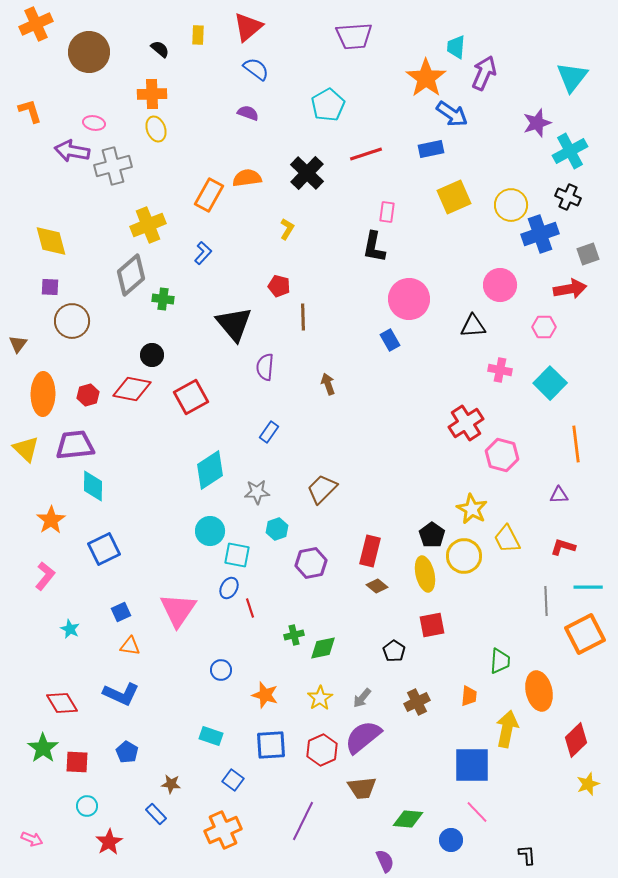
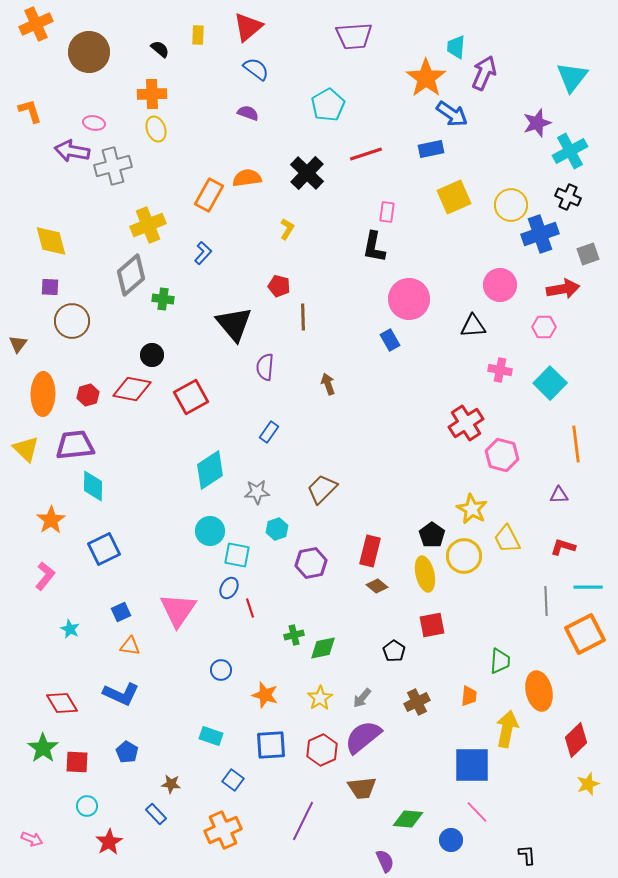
red arrow at (570, 289): moved 7 px left
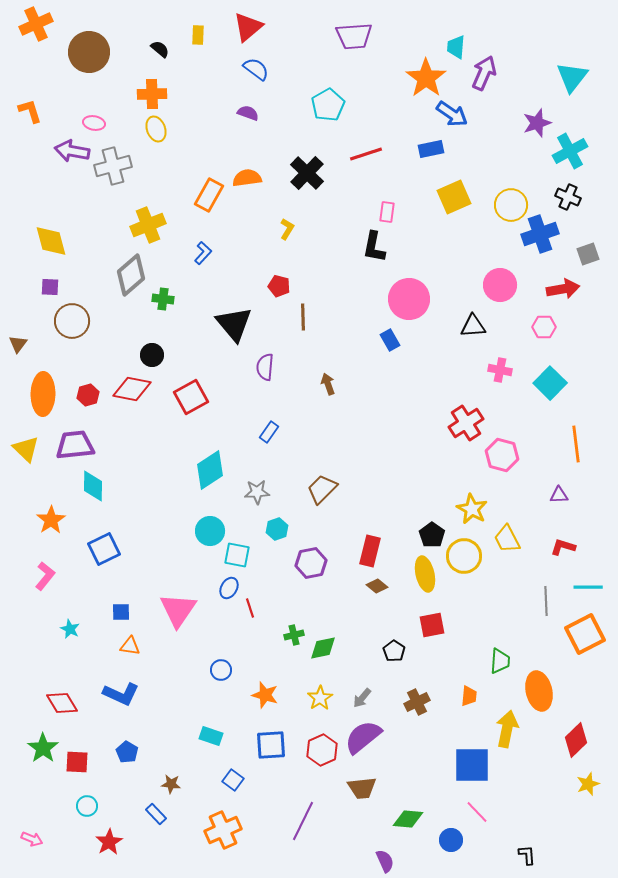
blue square at (121, 612): rotated 24 degrees clockwise
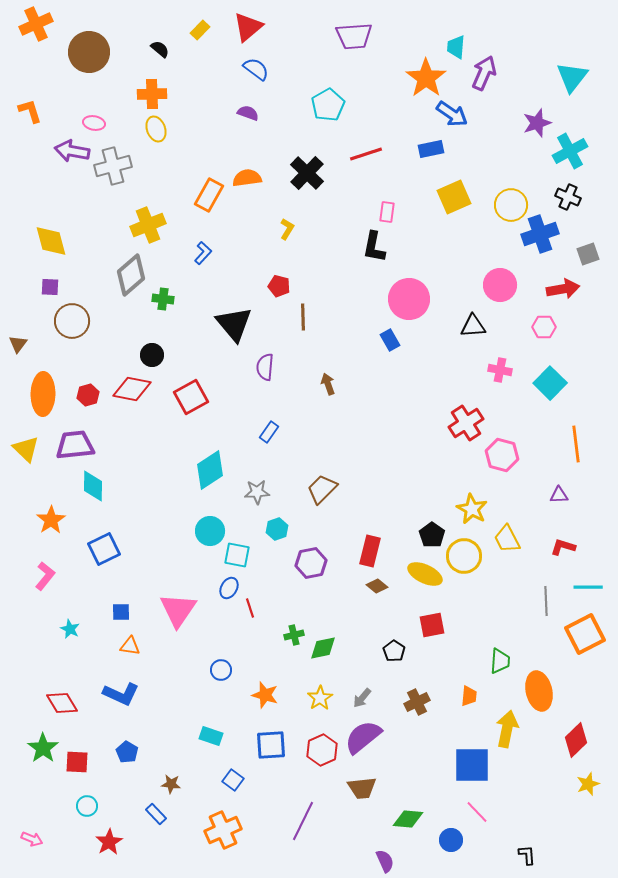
yellow rectangle at (198, 35): moved 2 px right, 5 px up; rotated 42 degrees clockwise
yellow ellipse at (425, 574): rotated 52 degrees counterclockwise
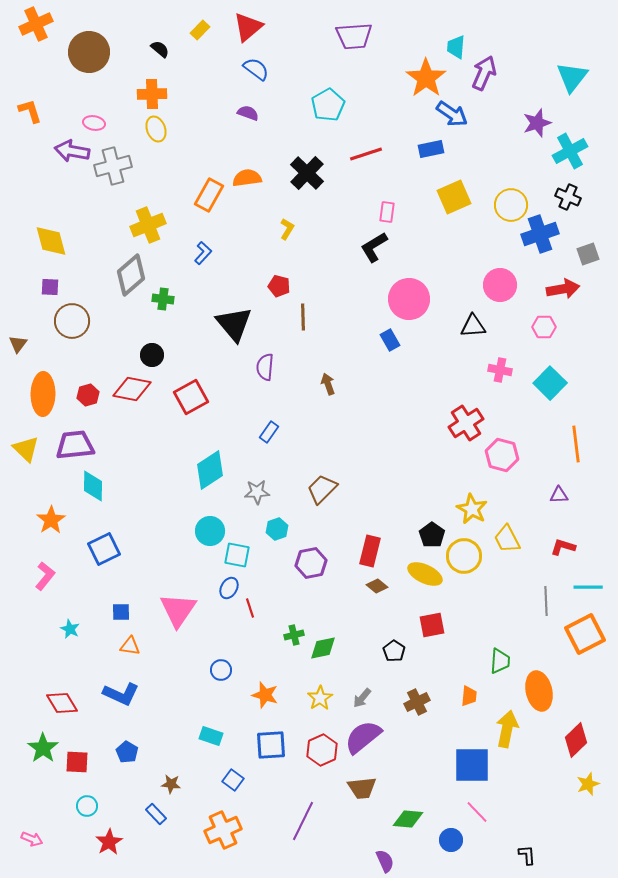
black L-shape at (374, 247): rotated 48 degrees clockwise
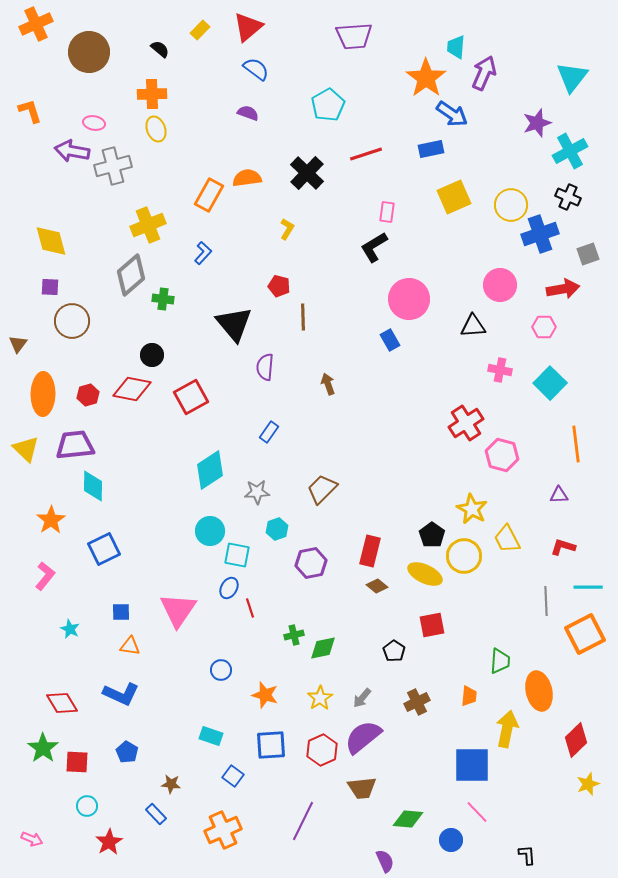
blue square at (233, 780): moved 4 px up
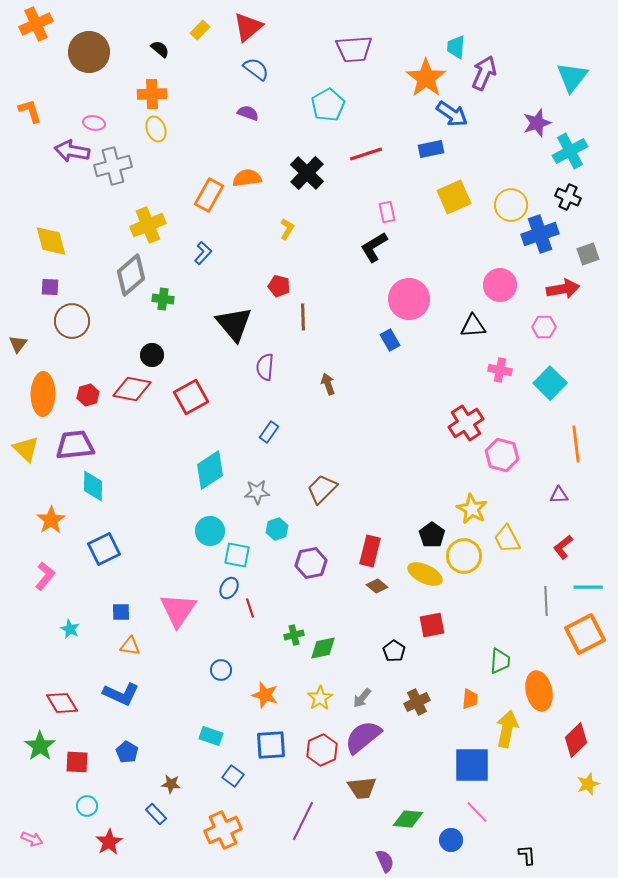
purple trapezoid at (354, 36): moved 13 px down
pink rectangle at (387, 212): rotated 20 degrees counterclockwise
red L-shape at (563, 547): rotated 55 degrees counterclockwise
orange trapezoid at (469, 696): moved 1 px right, 3 px down
green star at (43, 748): moved 3 px left, 2 px up
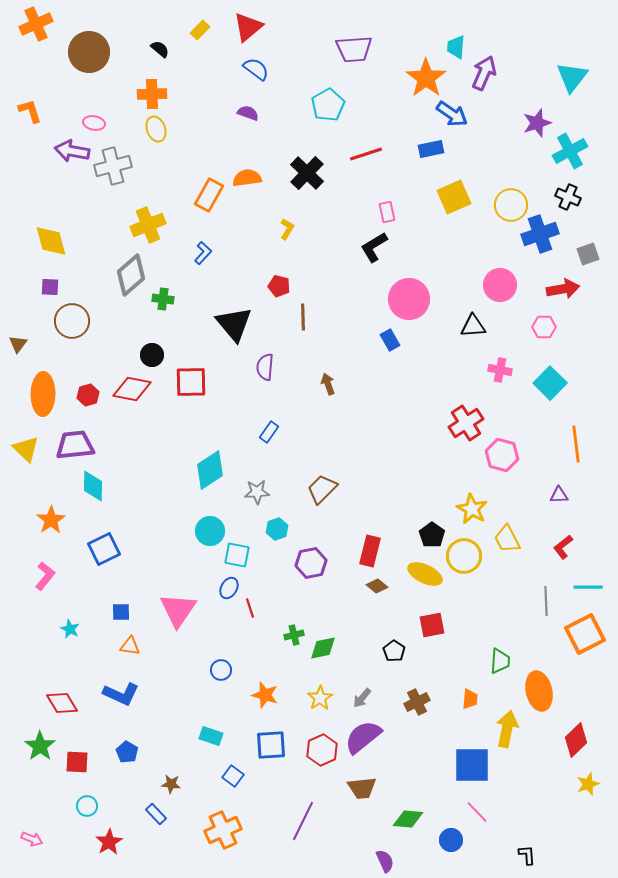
red square at (191, 397): moved 15 px up; rotated 28 degrees clockwise
